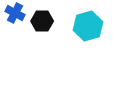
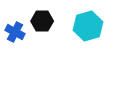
blue cross: moved 19 px down
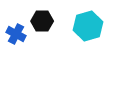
blue cross: moved 1 px right, 2 px down
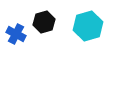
black hexagon: moved 2 px right, 1 px down; rotated 15 degrees counterclockwise
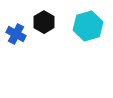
black hexagon: rotated 15 degrees counterclockwise
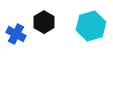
cyan hexagon: moved 3 px right
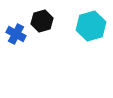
black hexagon: moved 2 px left, 1 px up; rotated 15 degrees clockwise
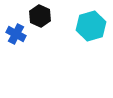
black hexagon: moved 2 px left, 5 px up; rotated 20 degrees counterclockwise
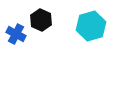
black hexagon: moved 1 px right, 4 px down
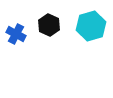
black hexagon: moved 8 px right, 5 px down
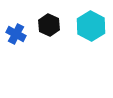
cyan hexagon: rotated 16 degrees counterclockwise
